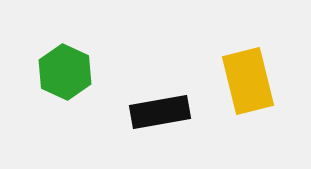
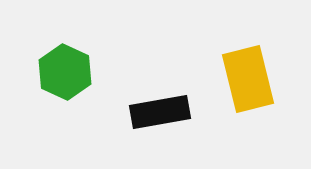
yellow rectangle: moved 2 px up
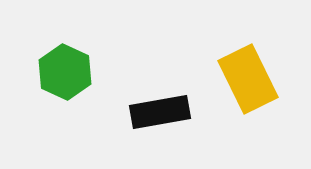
yellow rectangle: rotated 12 degrees counterclockwise
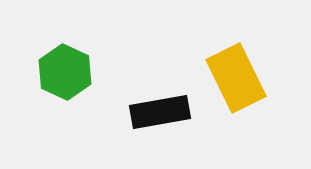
yellow rectangle: moved 12 px left, 1 px up
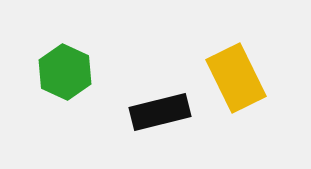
black rectangle: rotated 4 degrees counterclockwise
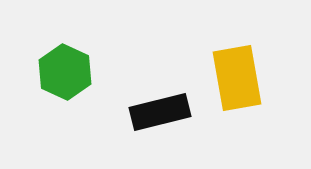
yellow rectangle: moved 1 px right; rotated 16 degrees clockwise
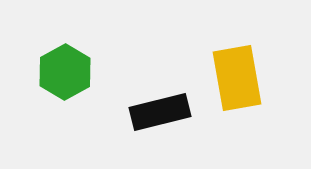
green hexagon: rotated 6 degrees clockwise
